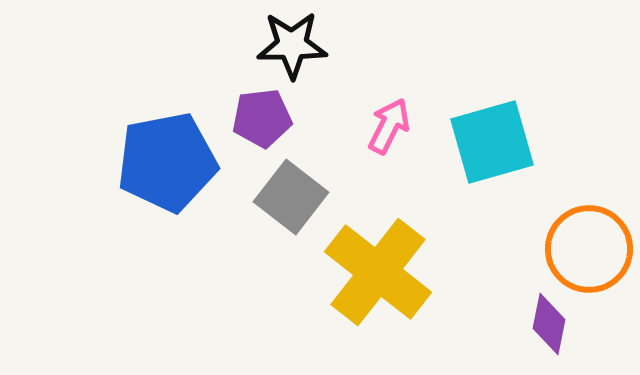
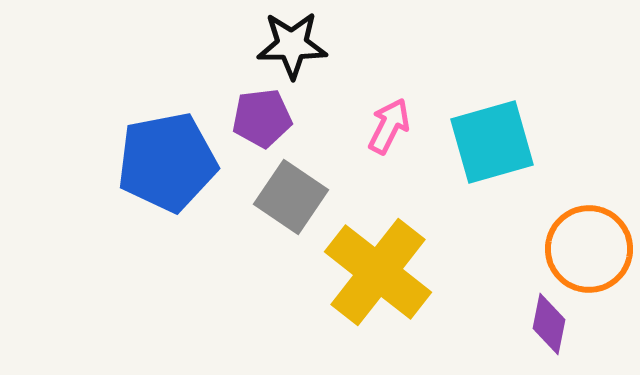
gray square: rotated 4 degrees counterclockwise
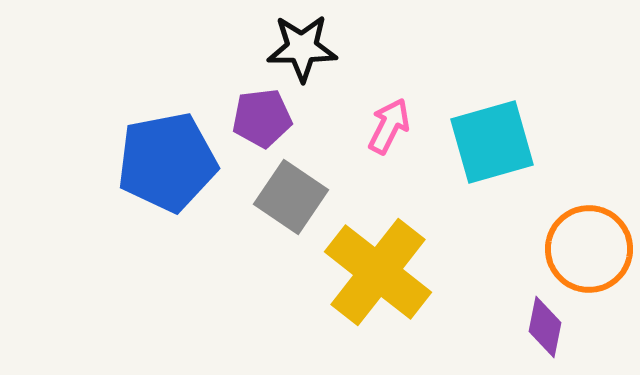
black star: moved 10 px right, 3 px down
purple diamond: moved 4 px left, 3 px down
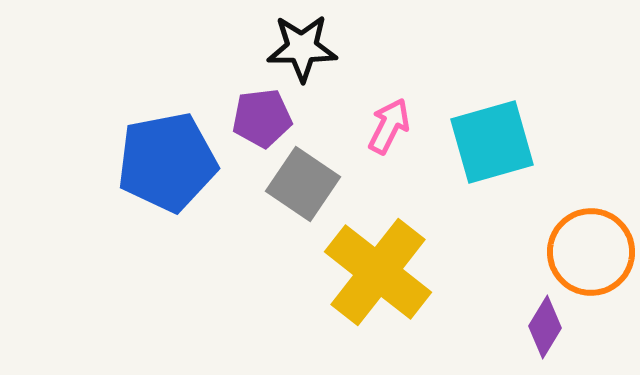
gray square: moved 12 px right, 13 px up
orange circle: moved 2 px right, 3 px down
purple diamond: rotated 20 degrees clockwise
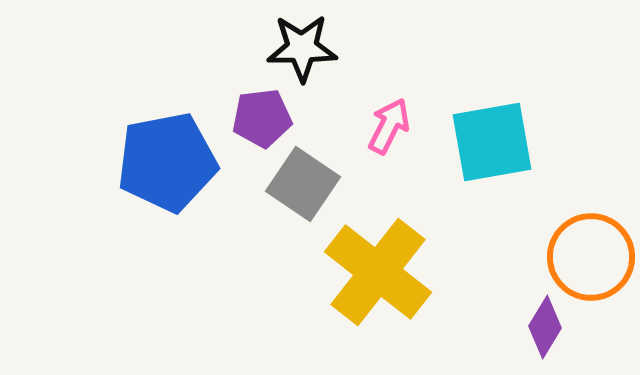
cyan square: rotated 6 degrees clockwise
orange circle: moved 5 px down
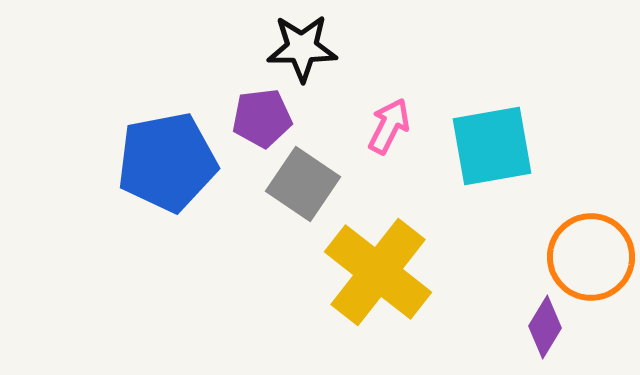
cyan square: moved 4 px down
